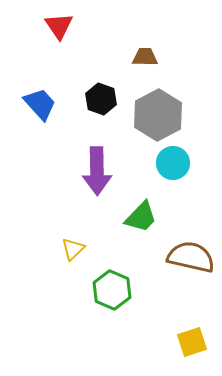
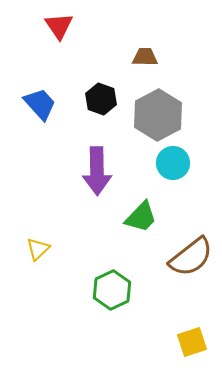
yellow triangle: moved 35 px left
brown semicircle: rotated 129 degrees clockwise
green hexagon: rotated 12 degrees clockwise
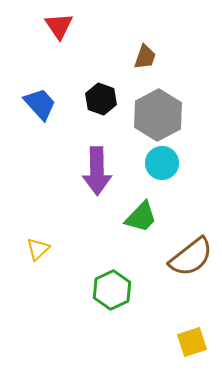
brown trapezoid: rotated 108 degrees clockwise
cyan circle: moved 11 px left
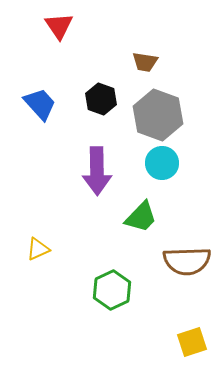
brown trapezoid: moved 5 px down; rotated 80 degrees clockwise
gray hexagon: rotated 12 degrees counterclockwise
yellow triangle: rotated 20 degrees clockwise
brown semicircle: moved 4 px left, 4 px down; rotated 36 degrees clockwise
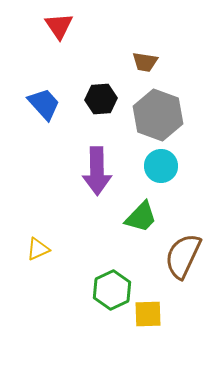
black hexagon: rotated 24 degrees counterclockwise
blue trapezoid: moved 4 px right
cyan circle: moved 1 px left, 3 px down
brown semicircle: moved 4 px left, 5 px up; rotated 117 degrees clockwise
yellow square: moved 44 px left, 28 px up; rotated 16 degrees clockwise
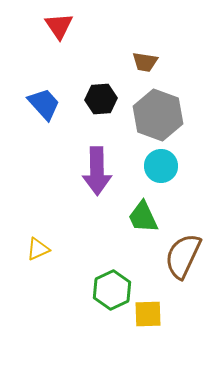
green trapezoid: moved 2 px right; rotated 111 degrees clockwise
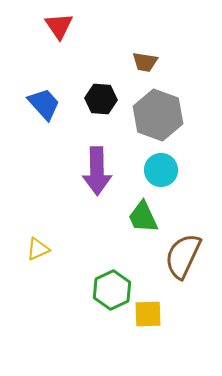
black hexagon: rotated 8 degrees clockwise
cyan circle: moved 4 px down
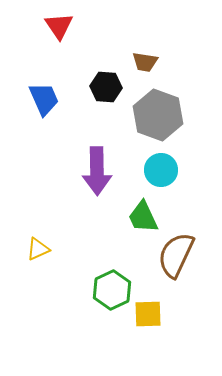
black hexagon: moved 5 px right, 12 px up
blue trapezoid: moved 5 px up; rotated 18 degrees clockwise
brown semicircle: moved 7 px left, 1 px up
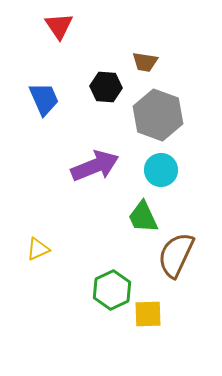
purple arrow: moved 2 px left, 5 px up; rotated 111 degrees counterclockwise
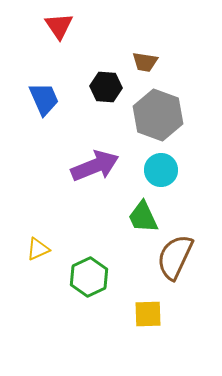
brown semicircle: moved 1 px left, 2 px down
green hexagon: moved 23 px left, 13 px up
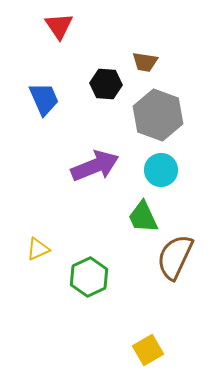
black hexagon: moved 3 px up
yellow square: moved 36 px down; rotated 28 degrees counterclockwise
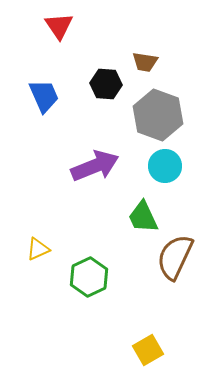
blue trapezoid: moved 3 px up
cyan circle: moved 4 px right, 4 px up
